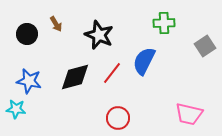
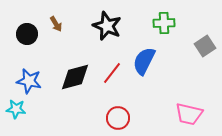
black star: moved 8 px right, 9 px up
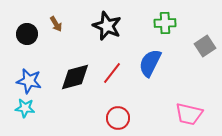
green cross: moved 1 px right
blue semicircle: moved 6 px right, 2 px down
cyan star: moved 9 px right, 1 px up
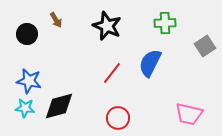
brown arrow: moved 4 px up
black diamond: moved 16 px left, 29 px down
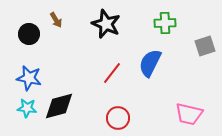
black star: moved 1 px left, 2 px up
black circle: moved 2 px right
gray square: rotated 15 degrees clockwise
blue star: moved 3 px up
cyan star: moved 2 px right
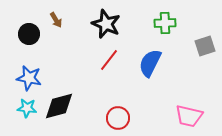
red line: moved 3 px left, 13 px up
pink trapezoid: moved 2 px down
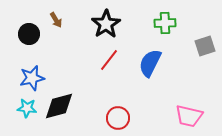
black star: rotated 16 degrees clockwise
blue star: moved 3 px right; rotated 25 degrees counterclockwise
